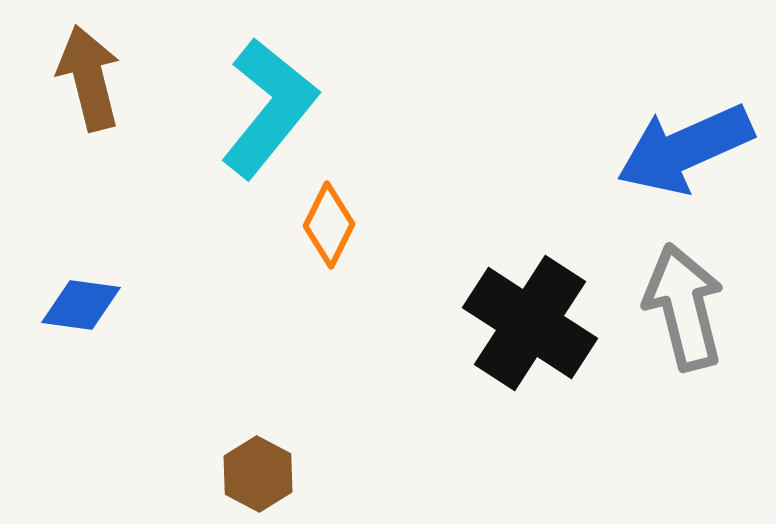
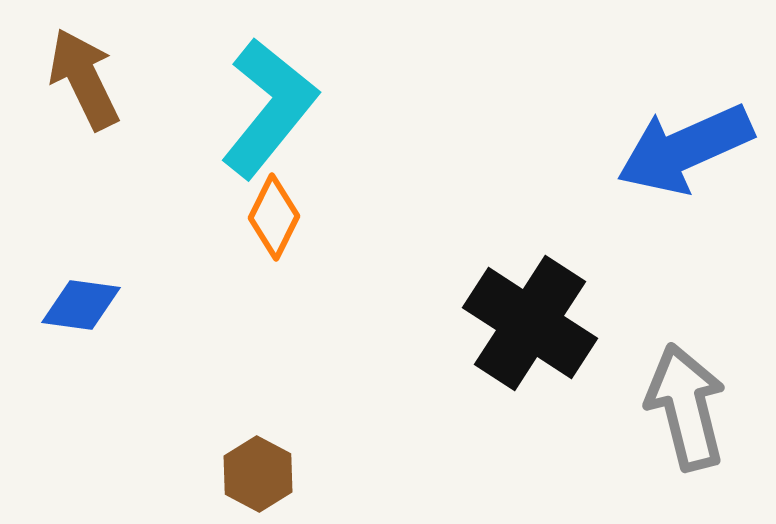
brown arrow: moved 5 px left, 1 px down; rotated 12 degrees counterclockwise
orange diamond: moved 55 px left, 8 px up
gray arrow: moved 2 px right, 100 px down
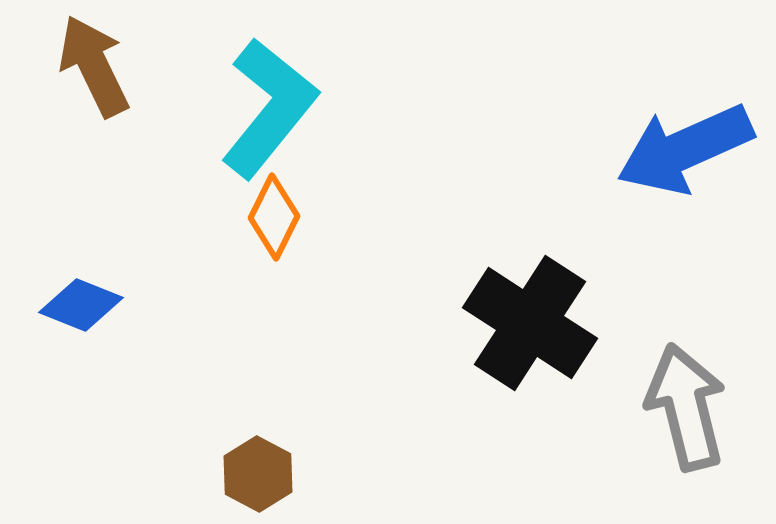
brown arrow: moved 10 px right, 13 px up
blue diamond: rotated 14 degrees clockwise
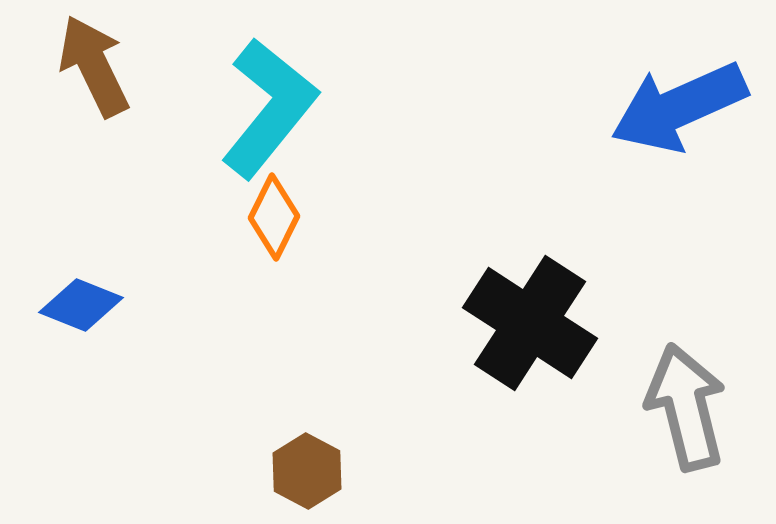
blue arrow: moved 6 px left, 42 px up
brown hexagon: moved 49 px right, 3 px up
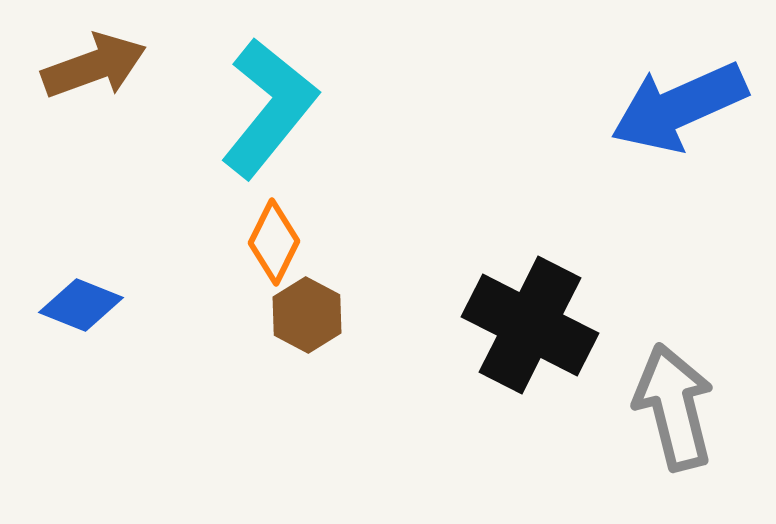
brown arrow: rotated 96 degrees clockwise
orange diamond: moved 25 px down
black cross: moved 2 px down; rotated 6 degrees counterclockwise
gray arrow: moved 12 px left
brown hexagon: moved 156 px up
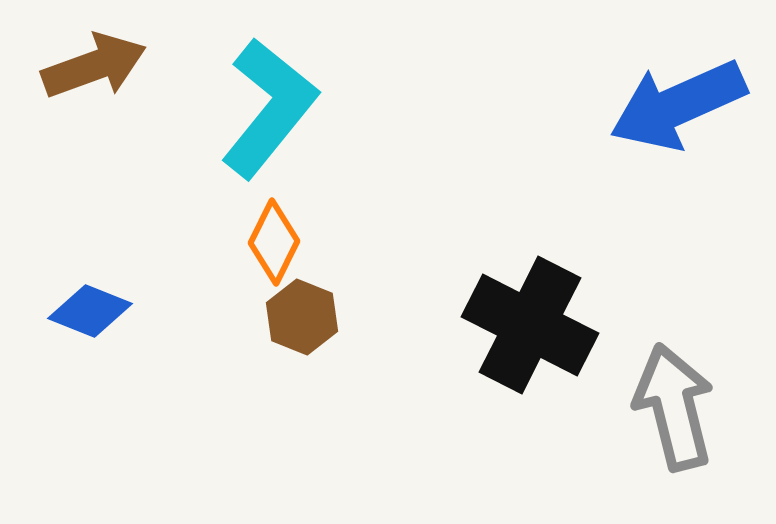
blue arrow: moved 1 px left, 2 px up
blue diamond: moved 9 px right, 6 px down
brown hexagon: moved 5 px left, 2 px down; rotated 6 degrees counterclockwise
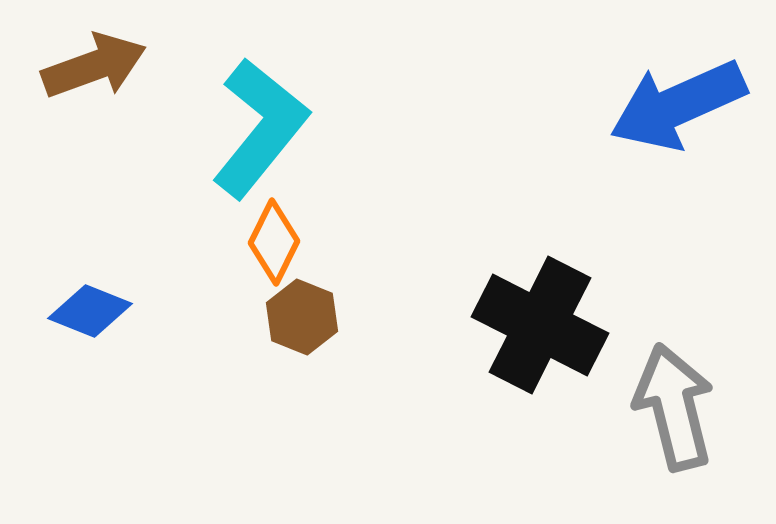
cyan L-shape: moved 9 px left, 20 px down
black cross: moved 10 px right
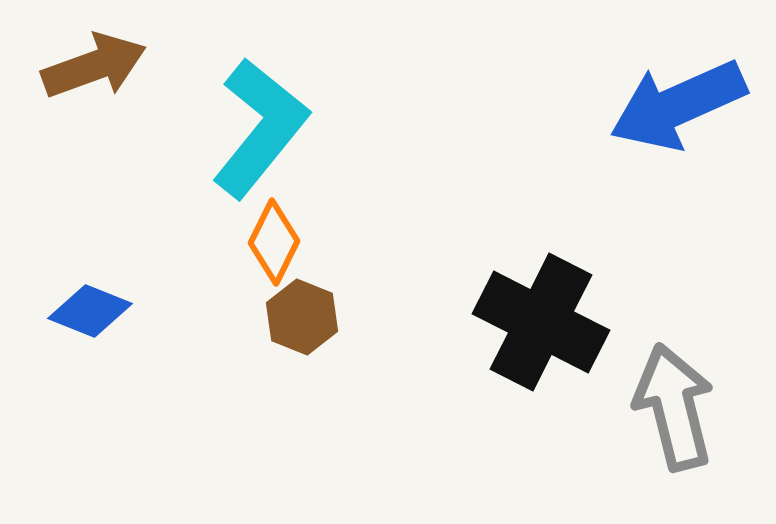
black cross: moved 1 px right, 3 px up
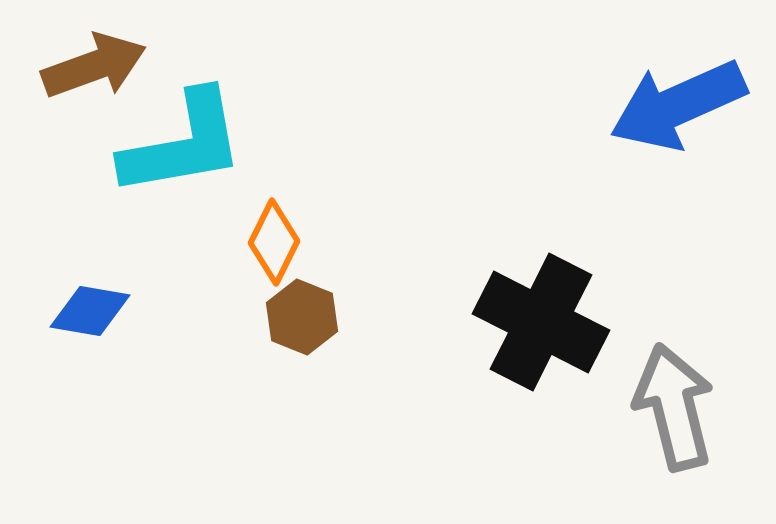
cyan L-shape: moved 77 px left, 16 px down; rotated 41 degrees clockwise
blue diamond: rotated 12 degrees counterclockwise
